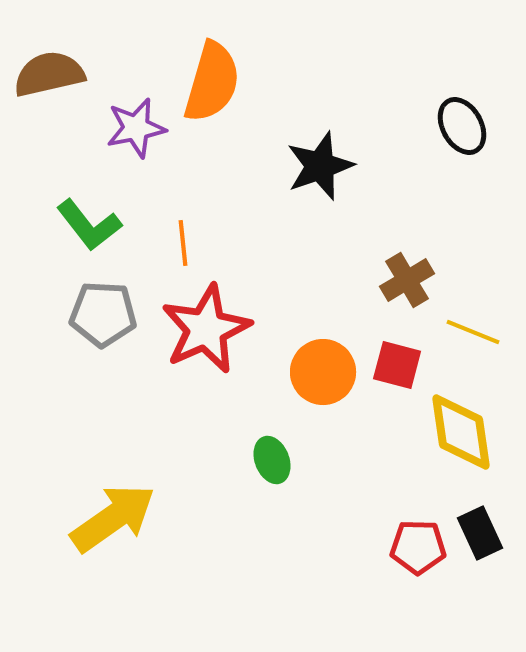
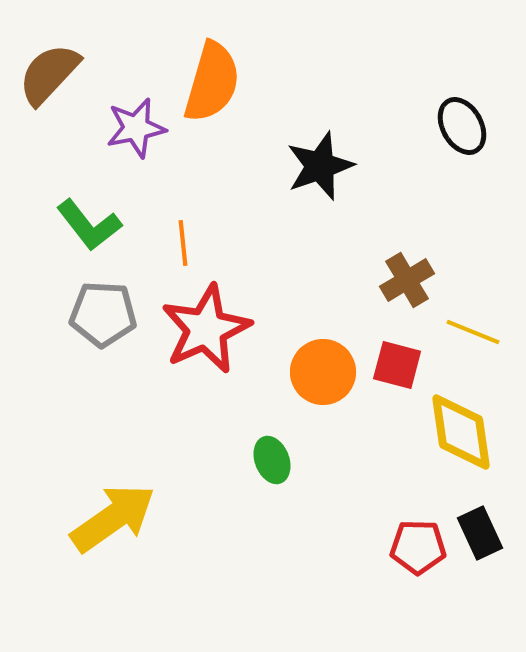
brown semicircle: rotated 34 degrees counterclockwise
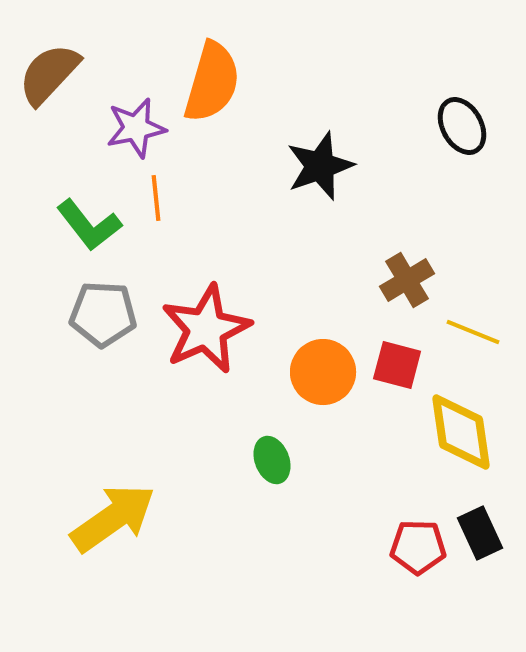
orange line: moved 27 px left, 45 px up
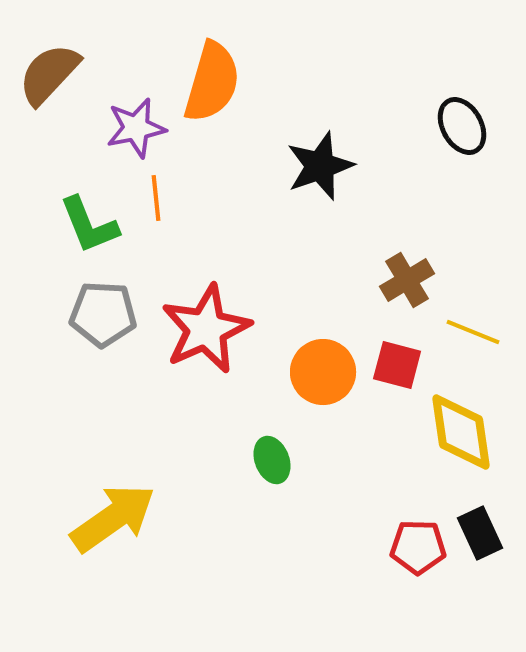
green L-shape: rotated 16 degrees clockwise
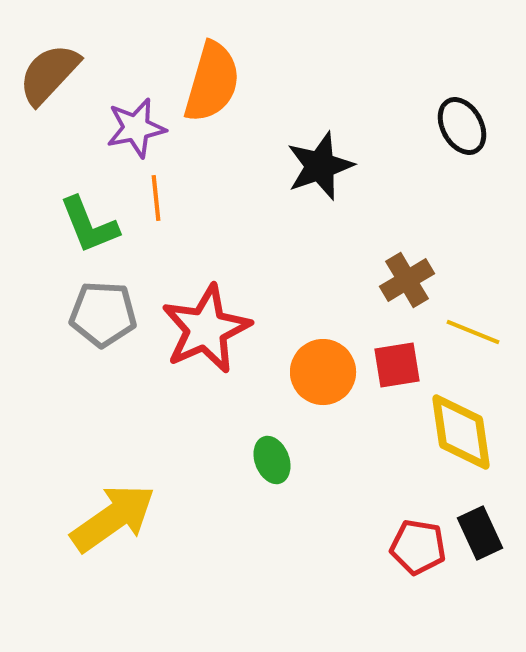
red square: rotated 24 degrees counterclockwise
red pentagon: rotated 8 degrees clockwise
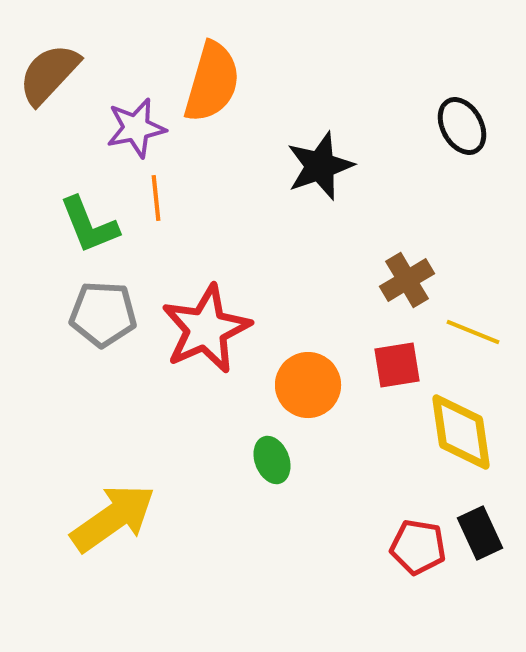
orange circle: moved 15 px left, 13 px down
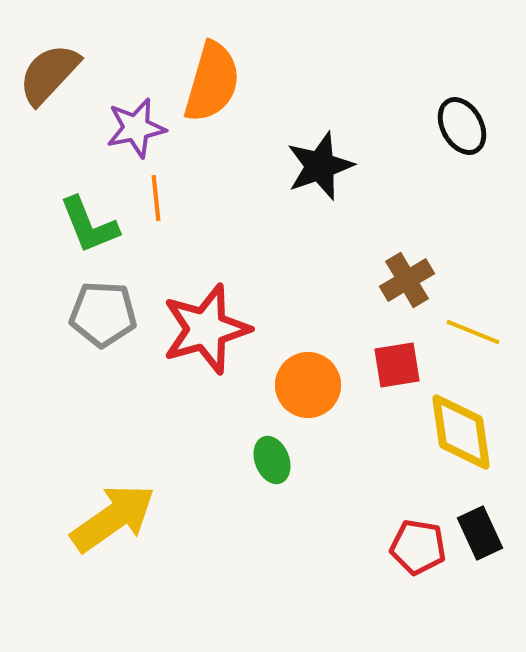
red star: rotated 8 degrees clockwise
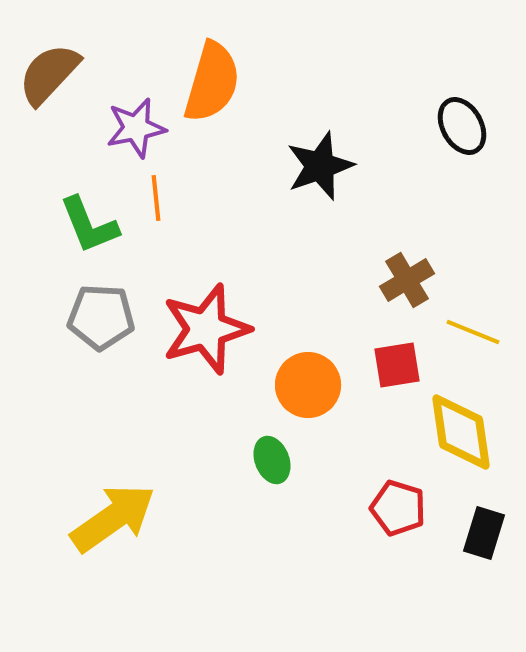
gray pentagon: moved 2 px left, 3 px down
black rectangle: moved 4 px right; rotated 42 degrees clockwise
red pentagon: moved 20 px left, 39 px up; rotated 8 degrees clockwise
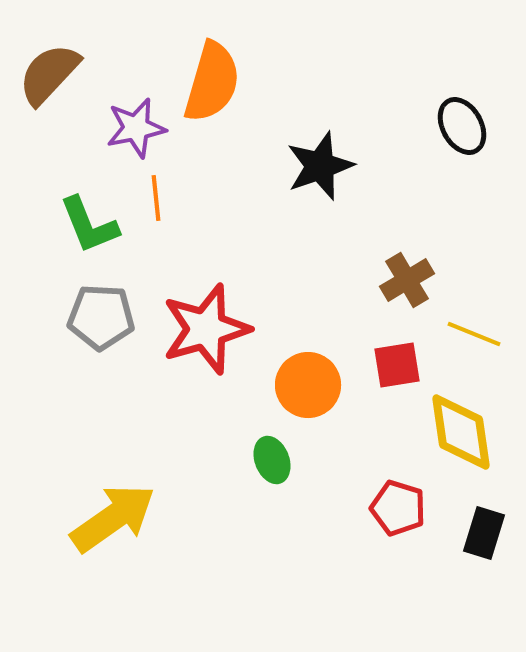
yellow line: moved 1 px right, 2 px down
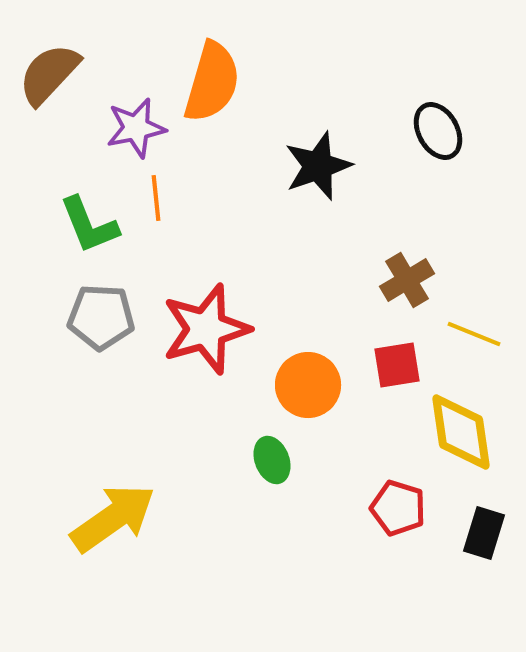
black ellipse: moved 24 px left, 5 px down
black star: moved 2 px left
